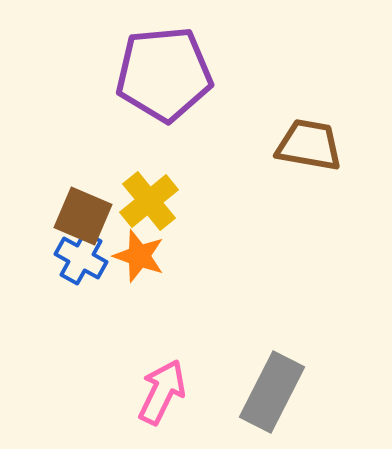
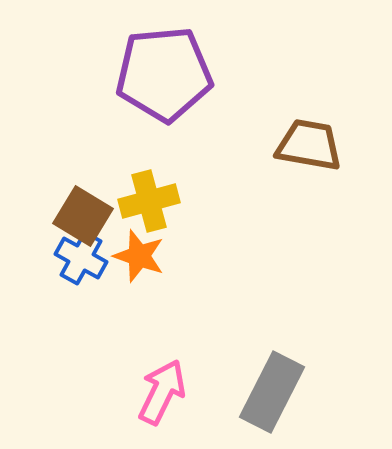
yellow cross: rotated 24 degrees clockwise
brown square: rotated 8 degrees clockwise
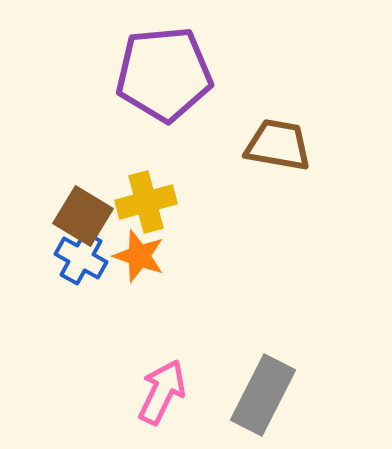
brown trapezoid: moved 31 px left
yellow cross: moved 3 px left, 1 px down
gray rectangle: moved 9 px left, 3 px down
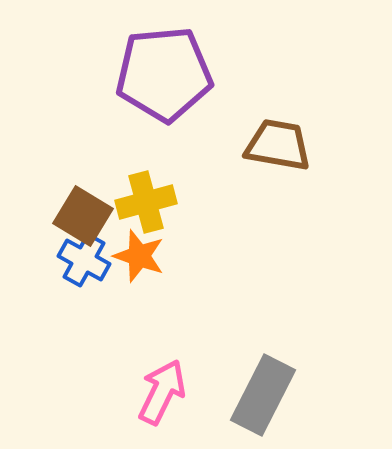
blue cross: moved 3 px right, 2 px down
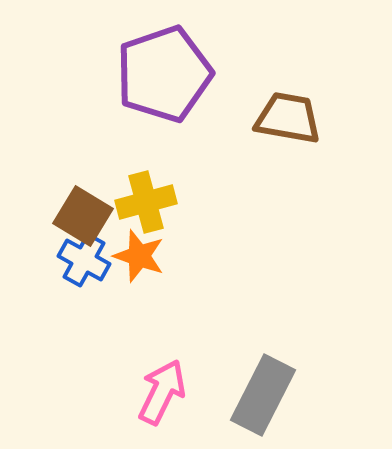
purple pentagon: rotated 14 degrees counterclockwise
brown trapezoid: moved 10 px right, 27 px up
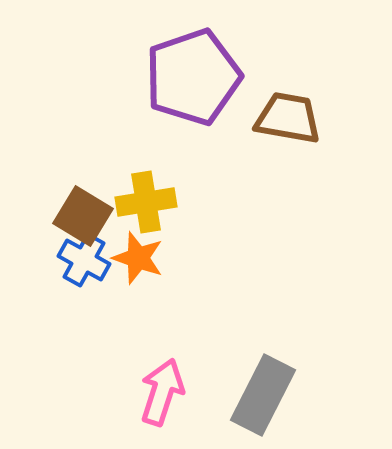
purple pentagon: moved 29 px right, 3 px down
yellow cross: rotated 6 degrees clockwise
orange star: moved 1 px left, 2 px down
pink arrow: rotated 8 degrees counterclockwise
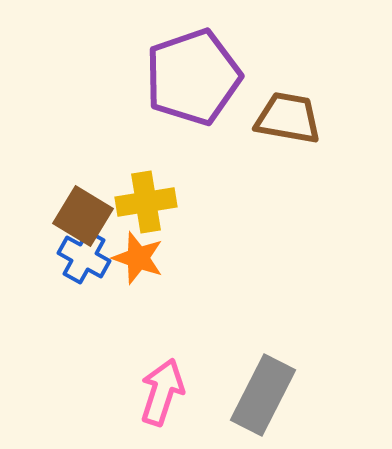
blue cross: moved 3 px up
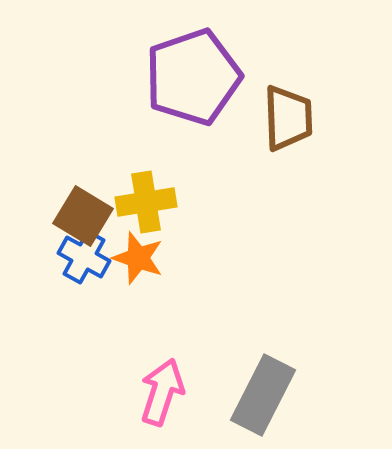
brown trapezoid: rotated 78 degrees clockwise
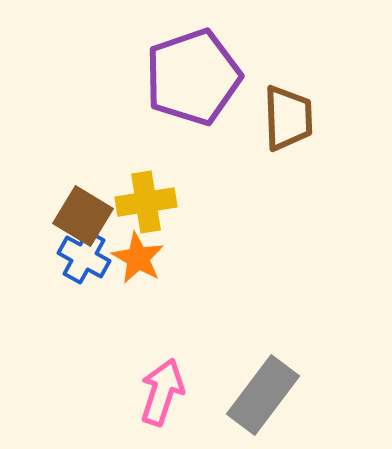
orange star: rotated 10 degrees clockwise
gray rectangle: rotated 10 degrees clockwise
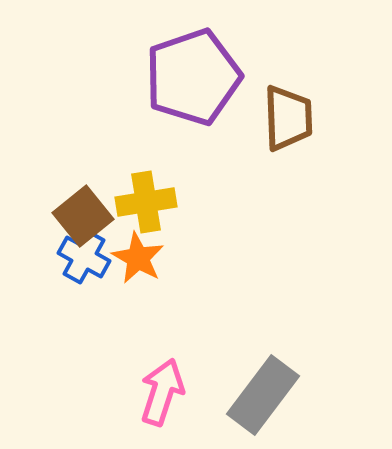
brown square: rotated 20 degrees clockwise
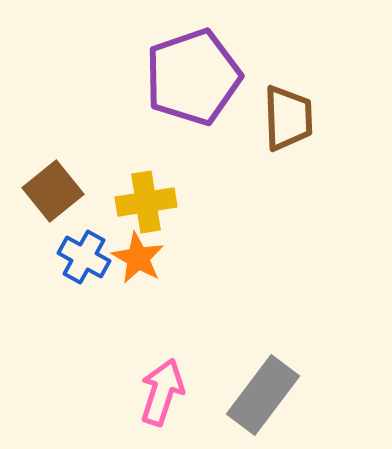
brown square: moved 30 px left, 25 px up
